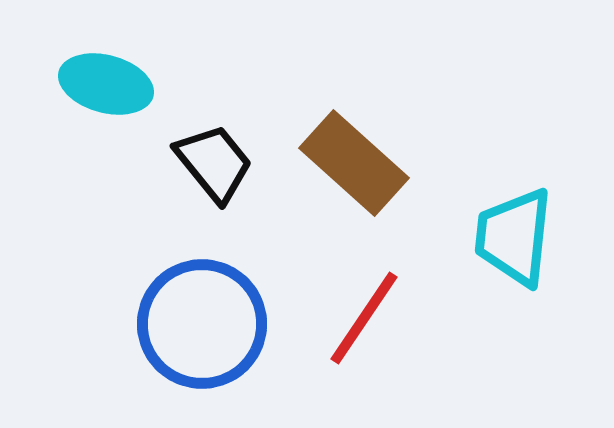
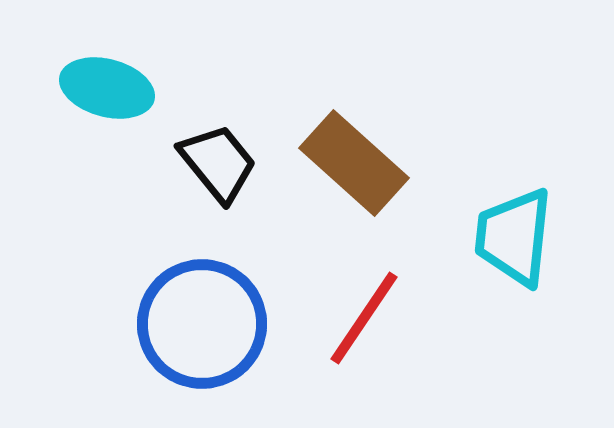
cyan ellipse: moved 1 px right, 4 px down
black trapezoid: moved 4 px right
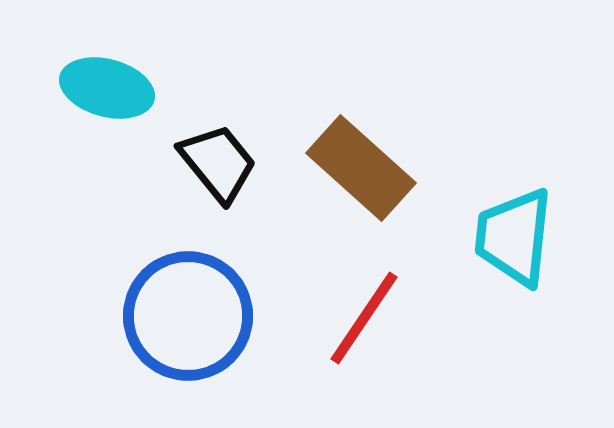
brown rectangle: moved 7 px right, 5 px down
blue circle: moved 14 px left, 8 px up
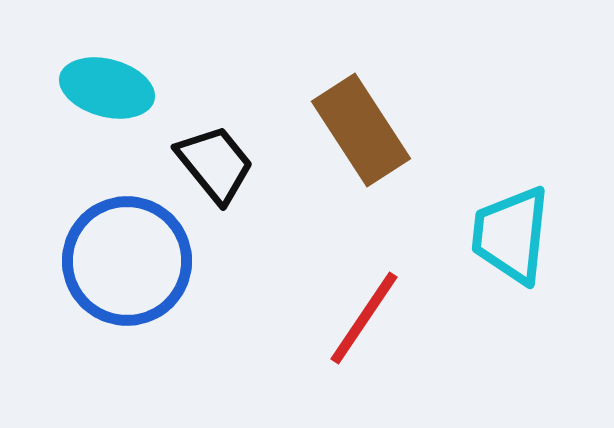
black trapezoid: moved 3 px left, 1 px down
brown rectangle: moved 38 px up; rotated 15 degrees clockwise
cyan trapezoid: moved 3 px left, 2 px up
blue circle: moved 61 px left, 55 px up
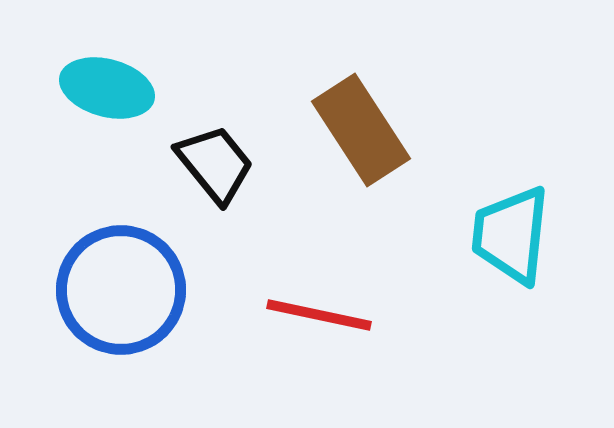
blue circle: moved 6 px left, 29 px down
red line: moved 45 px left, 3 px up; rotated 68 degrees clockwise
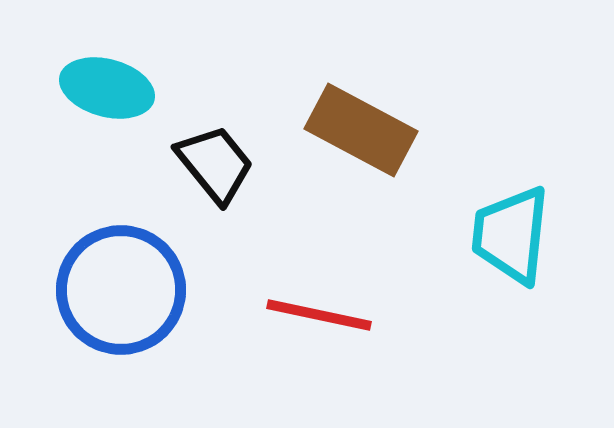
brown rectangle: rotated 29 degrees counterclockwise
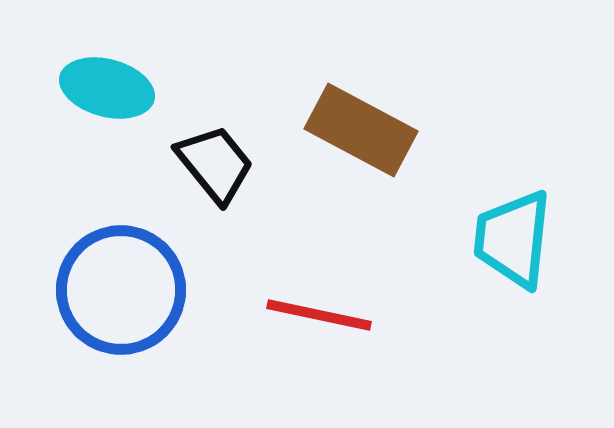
cyan trapezoid: moved 2 px right, 4 px down
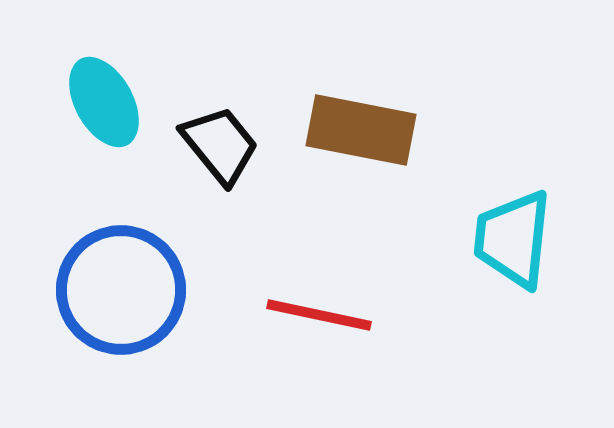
cyan ellipse: moved 3 px left, 14 px down; rotated 46 degrees clockwise
brown rectangle: rotated 17 degrees counterclockwise
black trapezoid: moved 5 px right, 19 px up
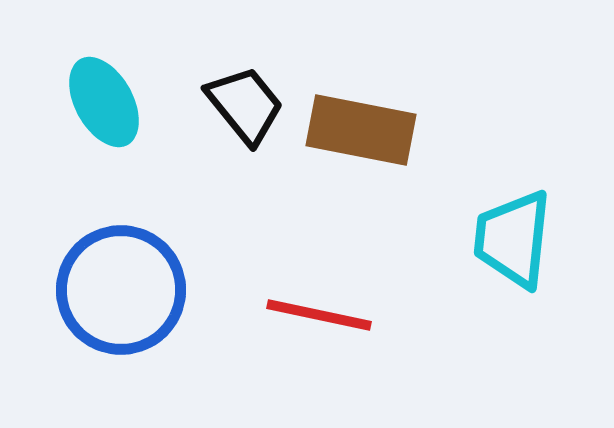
black trapezoid: moved 25 px right, 40 px up
